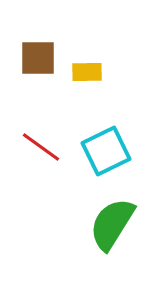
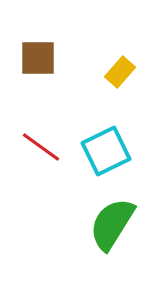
yellow rectangle: moved 33 px right; rotated 48 degrees counterclockwise
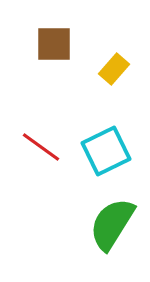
brown square: moved 16 px right, 14 px up
yellow rectangle: moved 6 px left, 3 px up
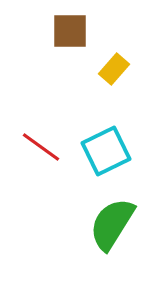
brown square: moved 16 px right, 13 px up
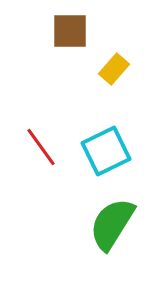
red line: rotated 18 degrees clockwise
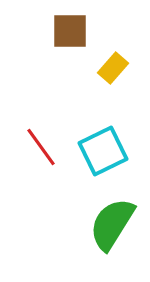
yellow rectangle: moved 1 px left, 1 px up
cyan square: moved 3 px left
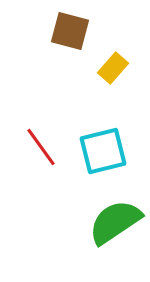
brown square: rotated 15 degrees clockwise
cyan square: rotated 12 degrees clockwise
green semicircle: moved 3 px right, 2 px up; rotated 24 degrees clockwise
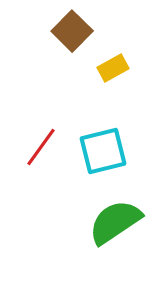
brown square: moved 2 px right; rotated 30 degrees clockwise
yellow rectangle: rotated 20 degrees clockwise
red line: rotated 72 degrees clockwise
